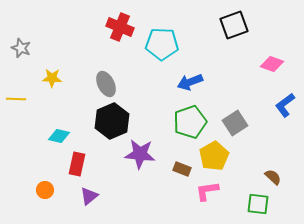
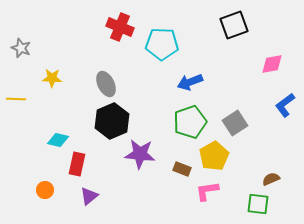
pink diamond: rotated 30 degrees counterclockwise
cyan diamond: moved 1 px left, 4 px down
brown semicircle: moved 2 px left, 2 px down; rotated 66 degrees counterclockwise
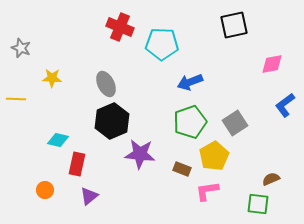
black square: rotated 8 degrees clockwise
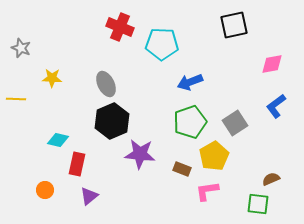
blue L-shape: moved 9 px left, 1 px down
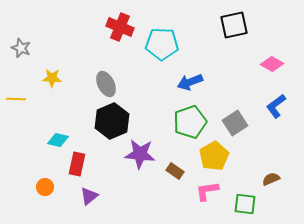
pink diamond: rotated 40 degrees clockwise
brown rectangle: moved 7 px left, 2 px down; rotated 12 degrees clockwise
orange circle: moved 3 px up
green square: moved 13 px left
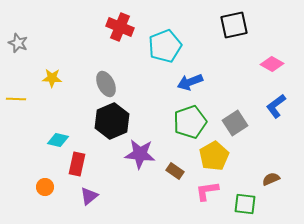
cyan pentagon: moved 3 px right, 2 px down; rotated 24 degrees counterclockwise
gray star: moved 3 px left, 5 px up
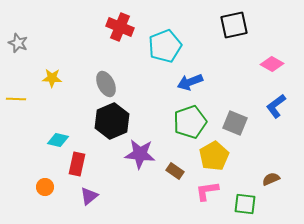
gray square: rotated 35 degrees counterclockwise
